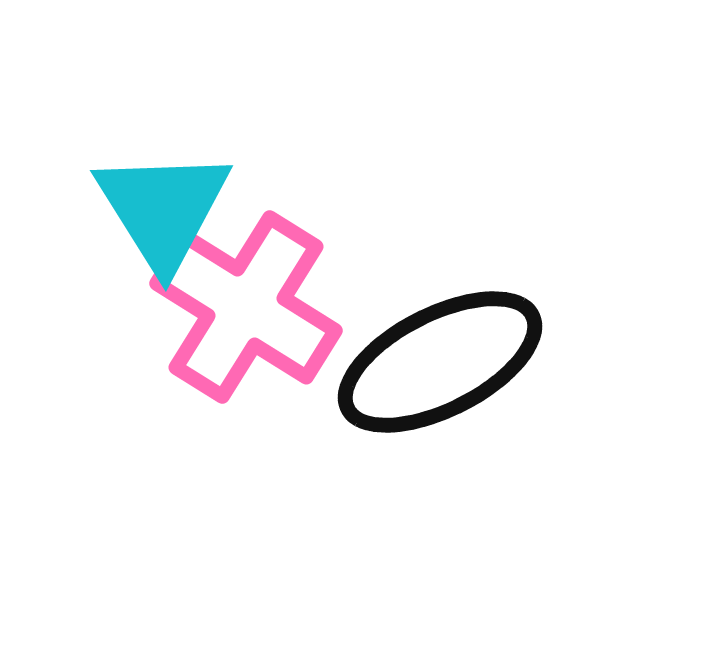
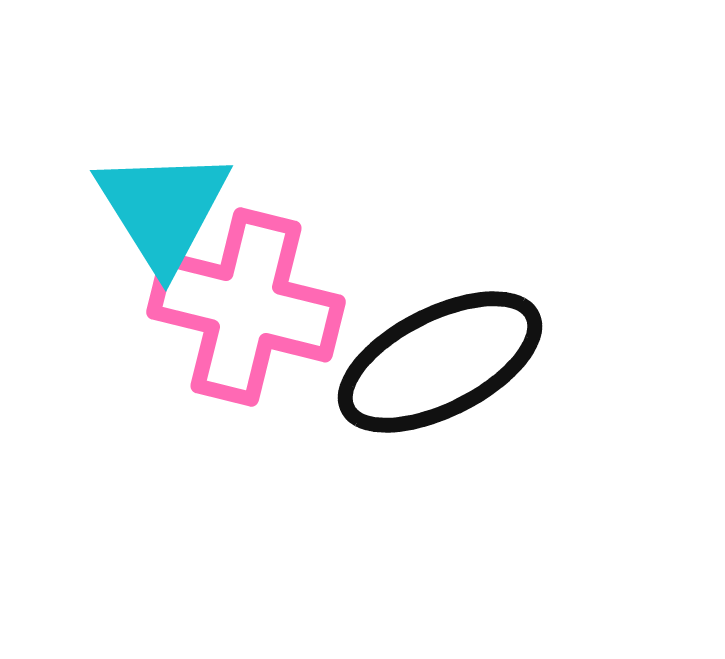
pink cross: rotated 18 degrees counterclockwise
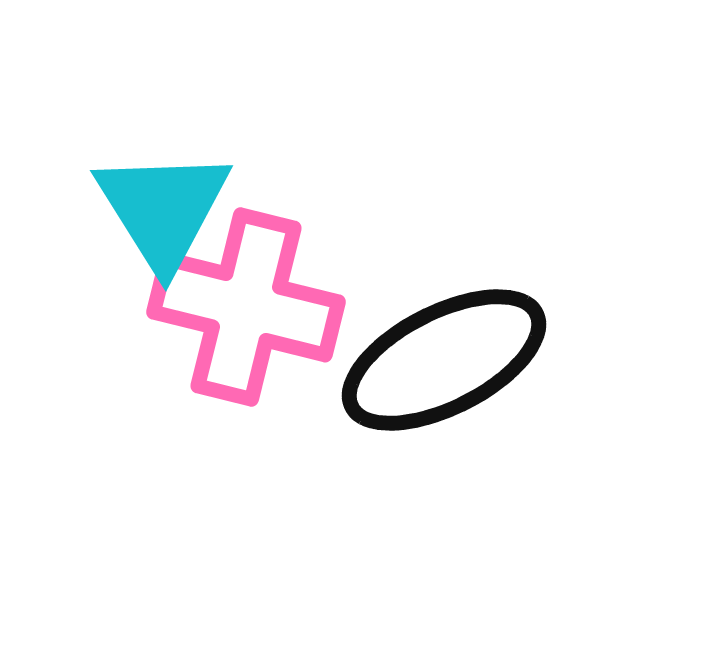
black ellipse: moved 4 px right, 2 px up
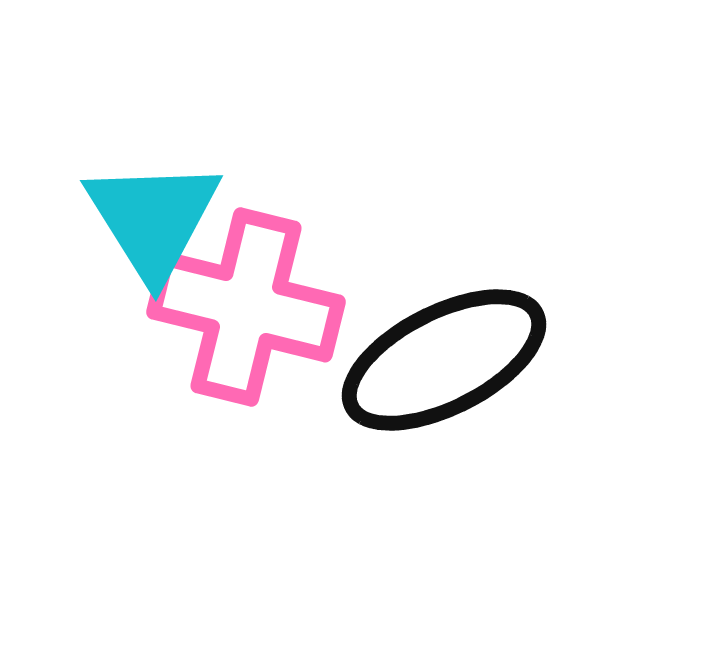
cyan triangle: moved 10 px left, 10 px down
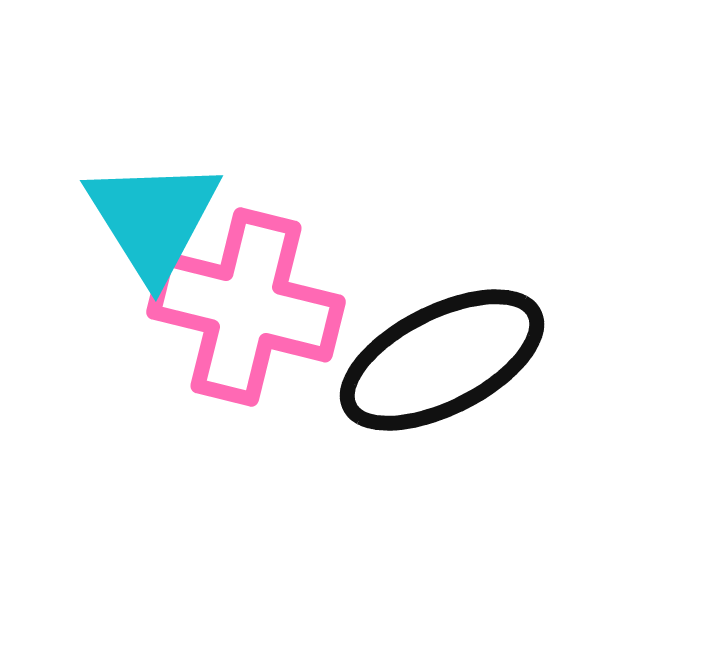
black ellipse: moved 2 px left
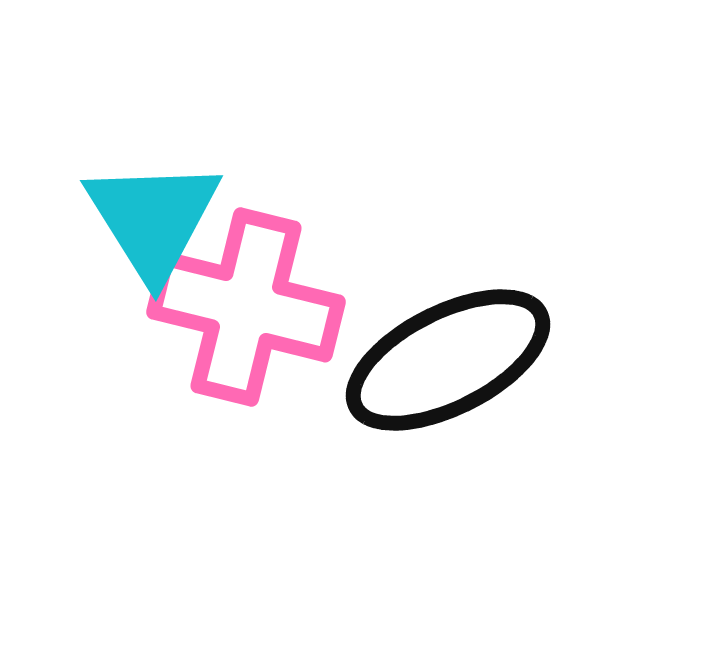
black ellipse: moved 6 px right
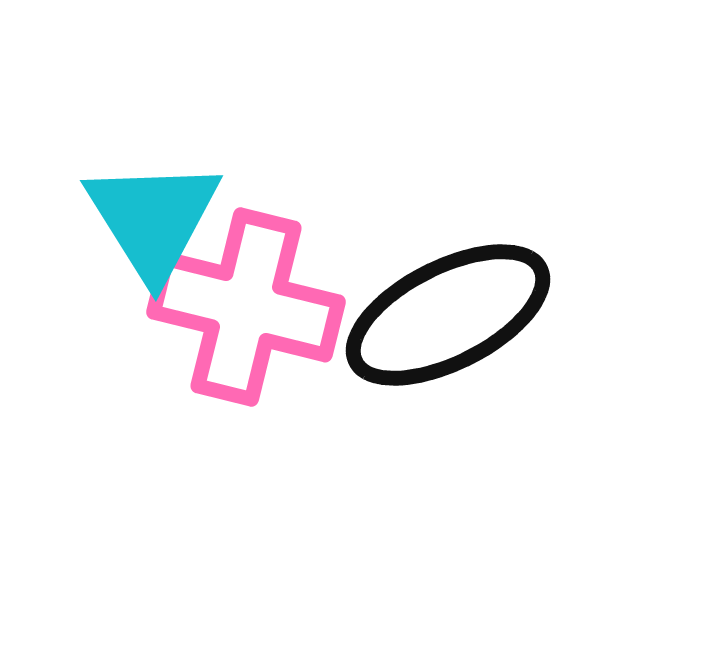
black ellipse: moved 45 px up
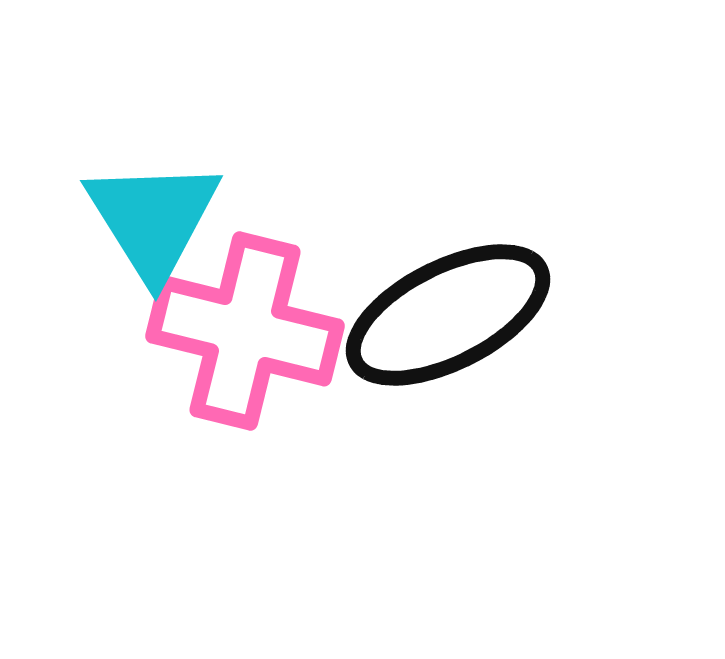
pink cross: moved 1 px left, 24 px down
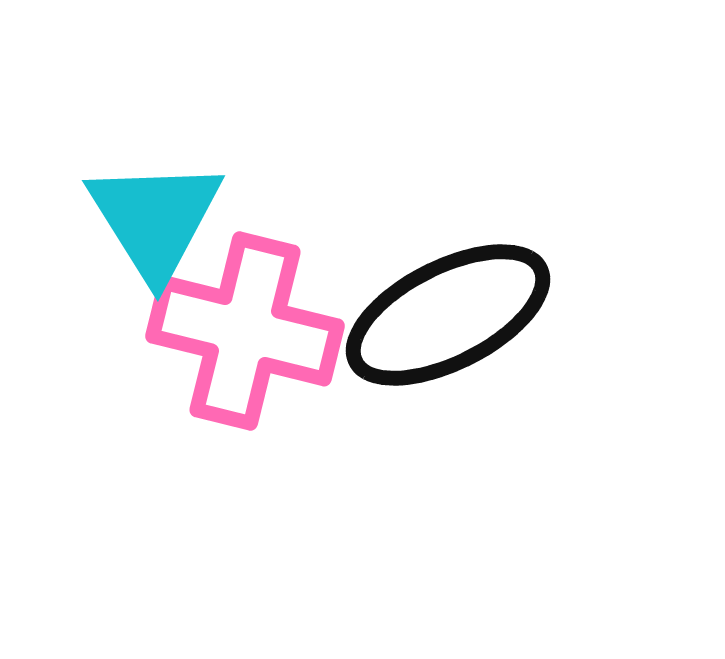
cyan triangle: moved 2 px right
